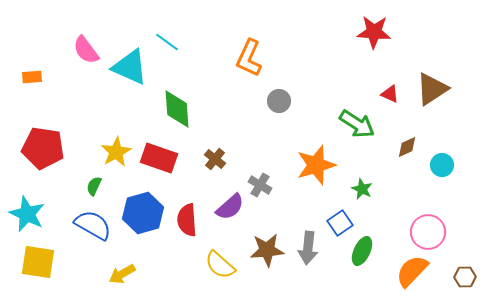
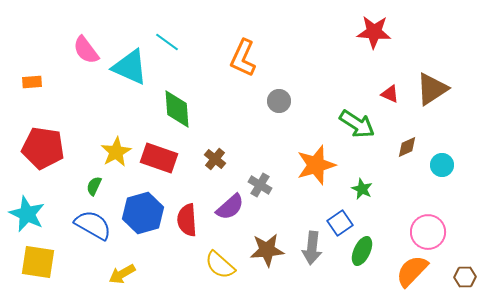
orange L-shape: moved 6 px left
orange rectangle: moved 5 px down
gray arrow: moved 4 px right
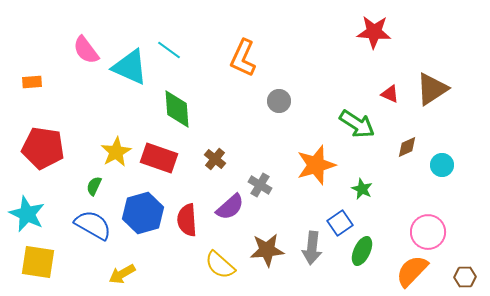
cyan line: moved 2 px right, 8 px down
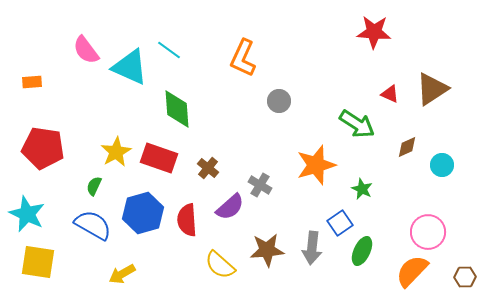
brown cross: moved 7 px left, 9 px down
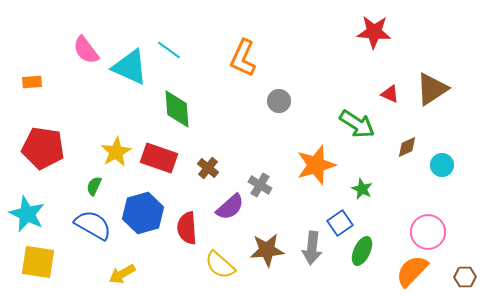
red semicircle: moved 8 px down
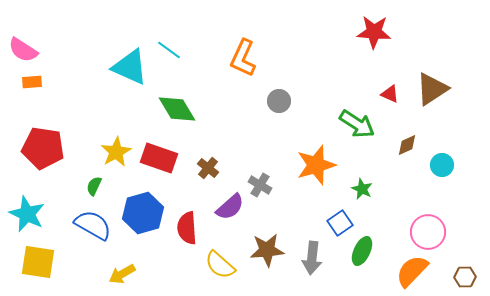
pink semicircle: moved 63 px left; rotated 20 degrees counterclockwise
green diamond: rotated 27 degrees counterclockwise
brown diamond: moved 2 px up
gray arrow: moved 10 px down
